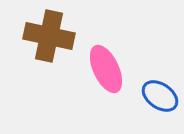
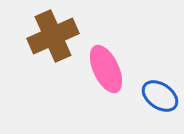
brown cross: moved 4 px right; rotated 36 degrees counterclockwise
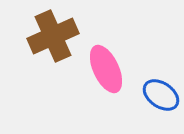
blue ellipse: moved 1 px right, 1 px up
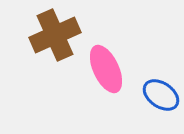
brown cross: moved 2 px right, 1 px up
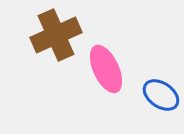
brown cross: moved 1 px right
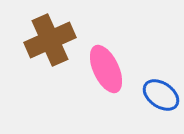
brown cross: moved 6 px left, 5 px down
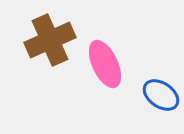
pink ellipse: moved 1 px left, 5 px up
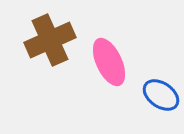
pink ellipse: moved 4 px right, 2 px up
